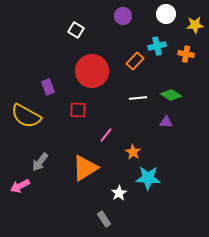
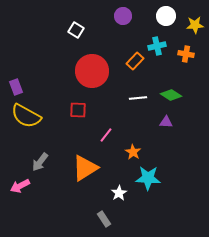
white circle: moved 2 px down
purple rectangle: moved 32 px left
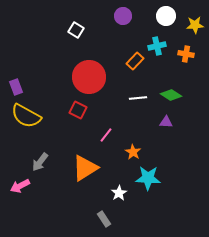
red circle: moved 3 px left, 6 px down
red square: rotated 24 degrees clockwise
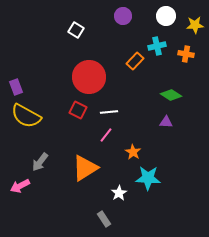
white line: moved 29 px left, 14 px down
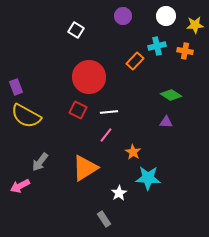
orange cross: moved 1 px left, 3 px up
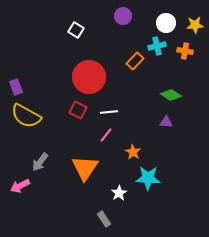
white circle: moved 7 px down
orange triangle: rotated 24 degrees counterclockwise
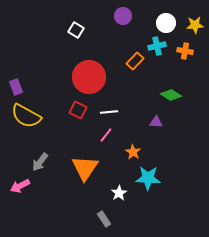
purple triangle: moved 10 px left
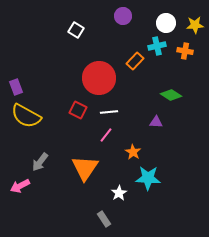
red circle: moved 10 px right, 1 px down
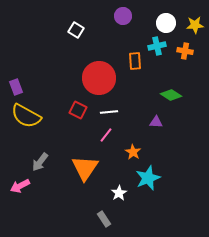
orange rectangle: rotated 48 degrees counterclockwise
cyan star: rotated 25 degrees counterclockwise
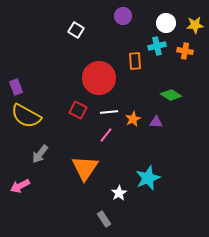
orange star: moved 33 px up; rotated 14 degrees clockwise
gray arrow: moved 8 px up
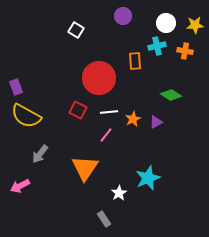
purple triangle: rotated 32 degrees counterclockwise
